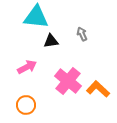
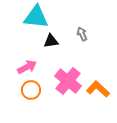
orange circle: moved 5 px right, 15 px up
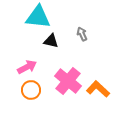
cyan triangle: moved 2 px right
black triangle: rotated 21 degrees clockwise
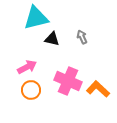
cyan triangle: moved 2 px left, 1 px down; rotated 20 degrees counterclockwise
gray arrow: moved 3 px down
black triangle: moved 1 px right, 2 px up
pink cross: rotated 16 degrees counterclockwise
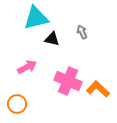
gray arrow: moved 5 px up
orange circle: moved 14 px left, 14 px down
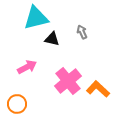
pink cross: rotated 28 degrees clockwise
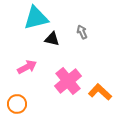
orange L-shape: moved 2 px right, 3 px down
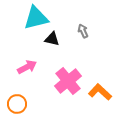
gray arrow: moved 1 px right, 1 px up
